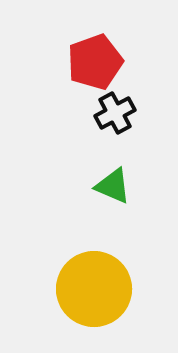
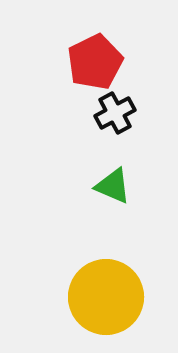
red pentagon: rotated 6 degrees counterclockwise
yellow circle: moved 12 px right, 8 px down
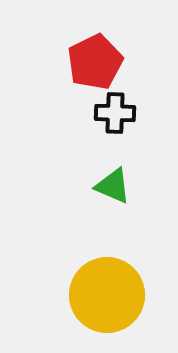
black cross: rotated 30 degrees clockwise
yellow circle: moved 1 px right, 2 px up
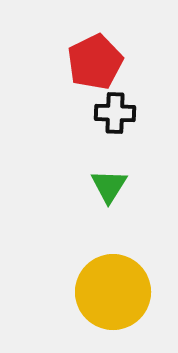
green triangle: moved 4 px left; rotated 39 degrees clockwise
yellow circle: moved 6 px right, 3 px up
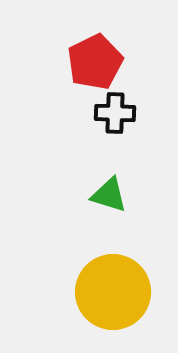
green triangle: moved 9 px down; rotated 45 degrees counterclockwise
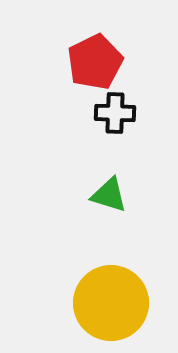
yellow circle: moved 2 px left, 11 px down
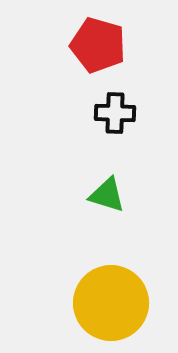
red pentagon: moved 3 px right, 17 px up; rotated 30 degrees counterclockwise
green triangle: moved 2 px left
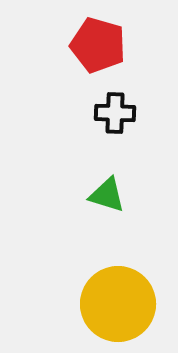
yellow circle: moved 7 px right, 1 px down
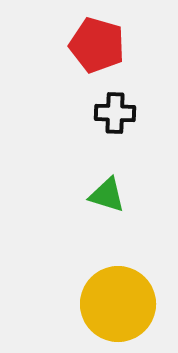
red pentagon: moved 1 px left
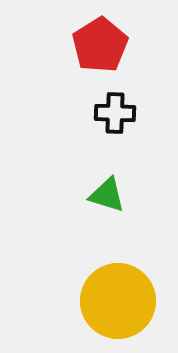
red pentagon: moved 3 px right; rotated 24 degrees clockwise
yellow circle: moved 3 px up
